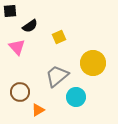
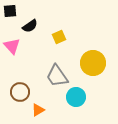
pink triangle: moved 5 px left, 1 px up
gray trapezoid: rotated 85 degrees counterclockwise
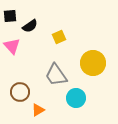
black square: moved 5 px down
gray trapezoid: moved 1 px left, 1 px up
cyan circle: moved 1 px down
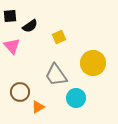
orange triangle: moved 3 px up
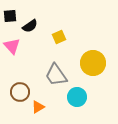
cyan circle: moved 1 px right, 1 px up
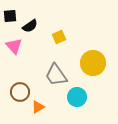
pink triangle: moved 2 px right
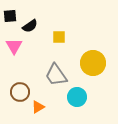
yellow square: rotated 24 degrees clockwise
pink triangle: rotated 12 degrees clockwise
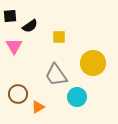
brown circle: moved 2 px left, 2 px down
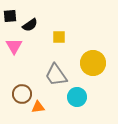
black semicircle: moved 1 px up
brown circle: moved 4 px right
orange triangle: rotated 24 degrees clockwise
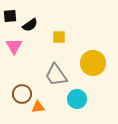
cyan circle: moved 2 px down
